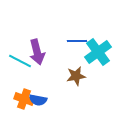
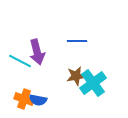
cyan cross: moved 5 px left, 31 px down
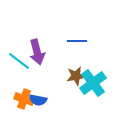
cyan line: moved 1 px left; rotated 10 degrees clockwise
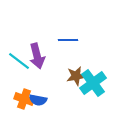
blue line: moved 9 px left, 1 px up
purple arrow: moved 4 px down
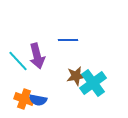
cyan line: moved 1 px left; rotated 10 degrees clockwise
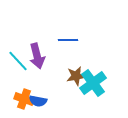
blue semicircle: moved 1 px down
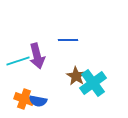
cyan line: rotated 65 degrees counterclockwise
brown star: rotated 30 degrees counterclockwise
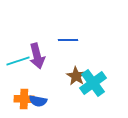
orange cross: rotated 18 degrees counterclockwise
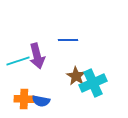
cyan cross: rotated 12 degrees clockwise
blue semicircle: moved 3 px right
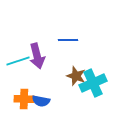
brown star: rotated 12 degrees counterclockwise
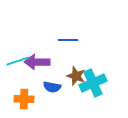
purple arrow: moved 6 px down; rotated 105 degrees clockwise
blue semicircle: moved 11 px right, 14 px up
